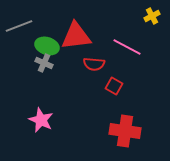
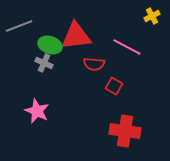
green ellipse: moved 3 px right, 1 px up
pink star: moved 4 px left, 9 px up
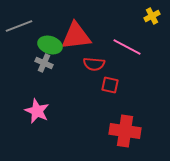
red square: moved 4 px left, 1 px up; rotated 18 degrees counterclockwise
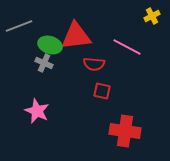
red square: moved 8 px left, 6 px down
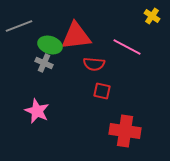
yellow cross: rotated 28 degrees counterclockwise
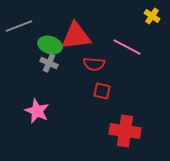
gray cross: moved 5 px right
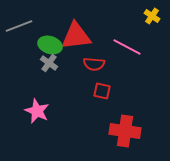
gray cross: rotated 12 degrees clockwise
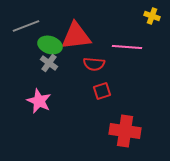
yellow cross: rotated 14 degrees counterclockwise
gray line: moved 7 px right
pink line: rotated 24 degrees counterclockwise
red square: rotated 30 degrees counterclockwise
pink star: moved 2 px right, 10 px up
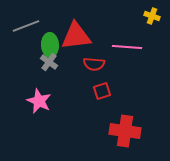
green ellipse: rotated 70 degrees clockwise
gray cross: moved 1 px up
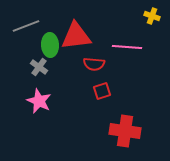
gray cross: moved 10 px left, 5 px down
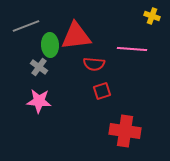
pink line: moved 5 px right, 2 px down
pink star: rotated 20 degrees counterclockwise
